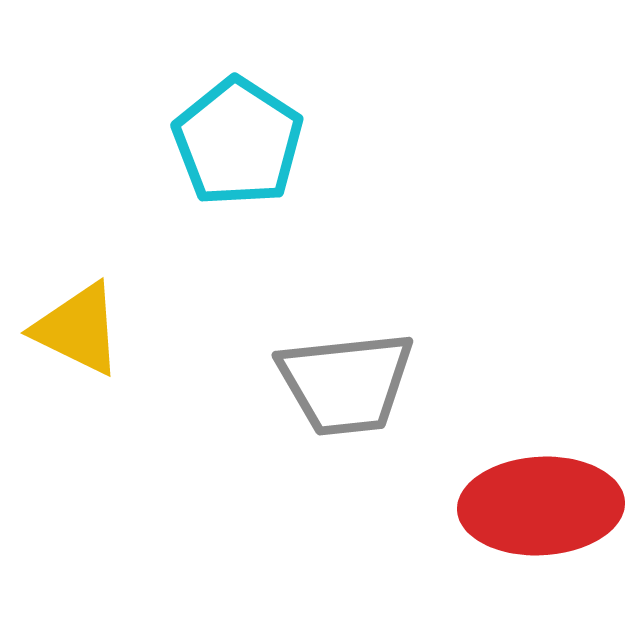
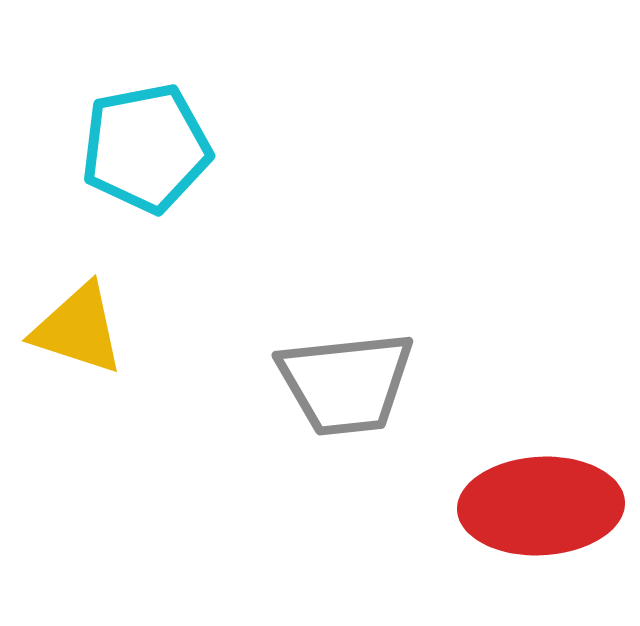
cyan pentagon: moved 92 px left, 6 px down; rotated 28 degrees clockwise
yellow triangle: rotated 8 degrees counterclockwise
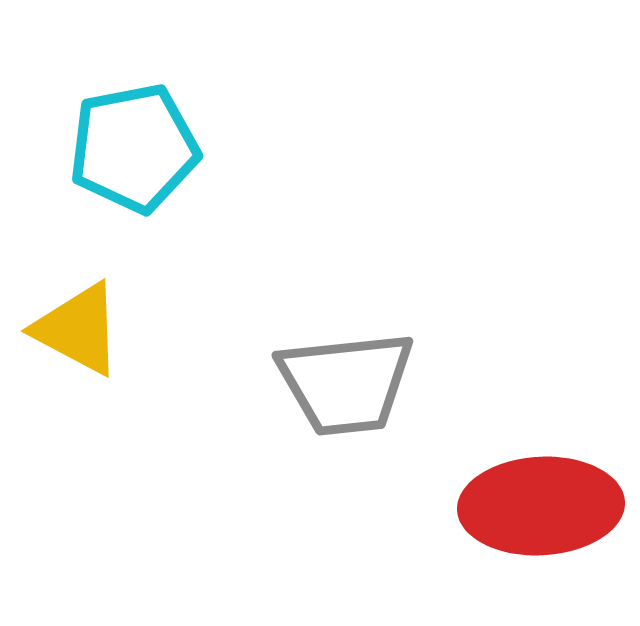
cyan pentagon: moved 12 px left
yellow triangle: rotated 10 degrees clockwise
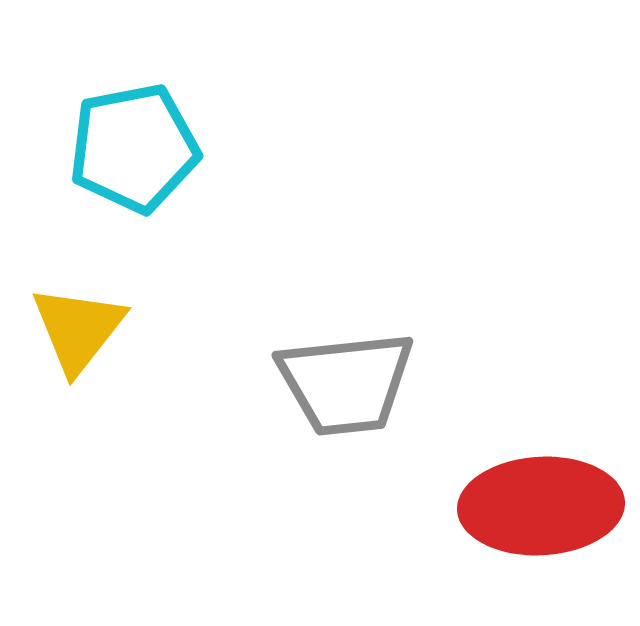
yellow triangle: rotated 40 degrees clockwise
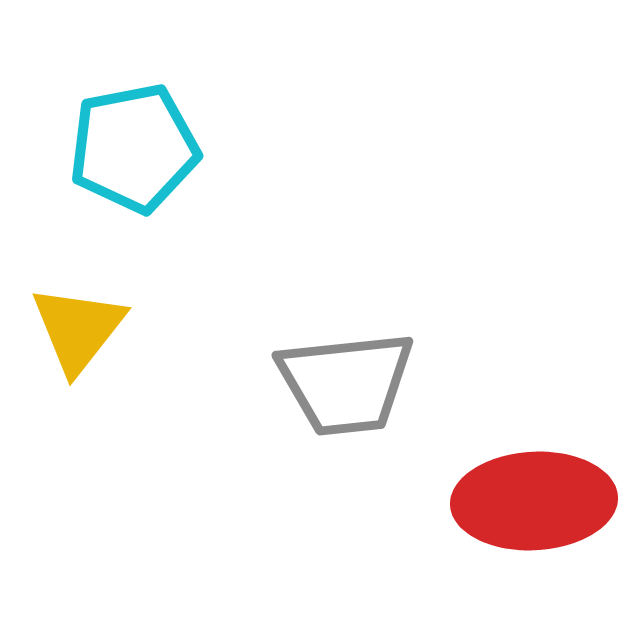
red ellipse: moved 7 px left, 5 px up
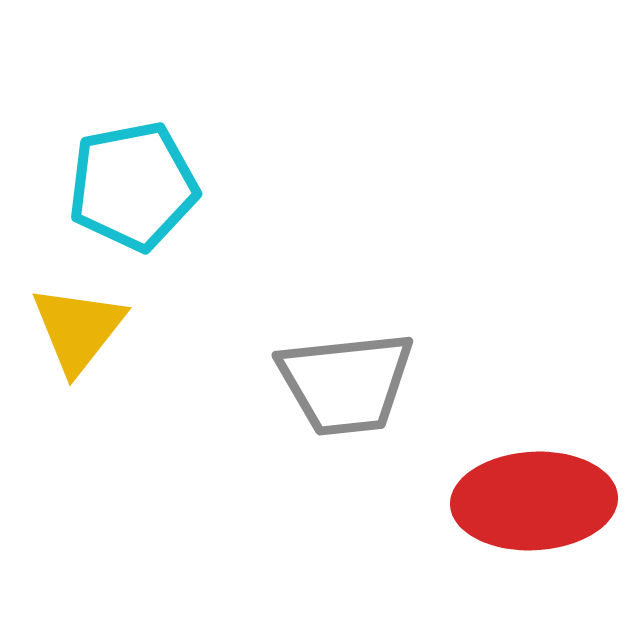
cyan pentagon: moved 1 px left, 38 px down
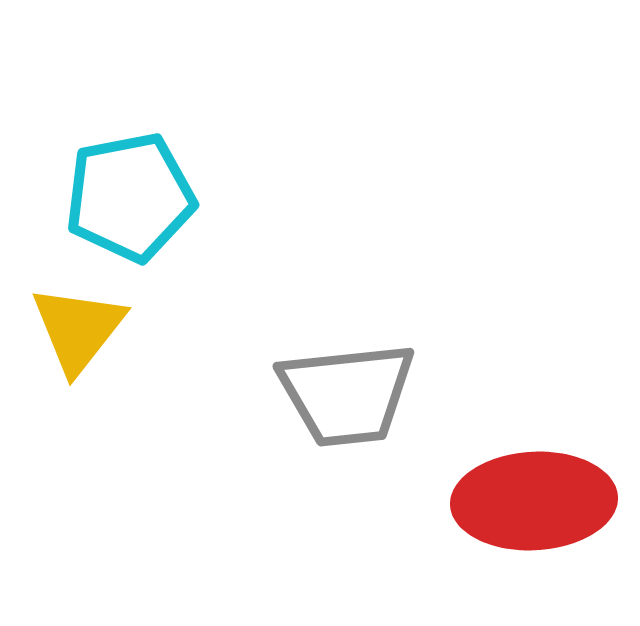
cyan pentagon: moved 3 px left, 11 px down
gray trapezoid: moved 1 px right, 11 px down
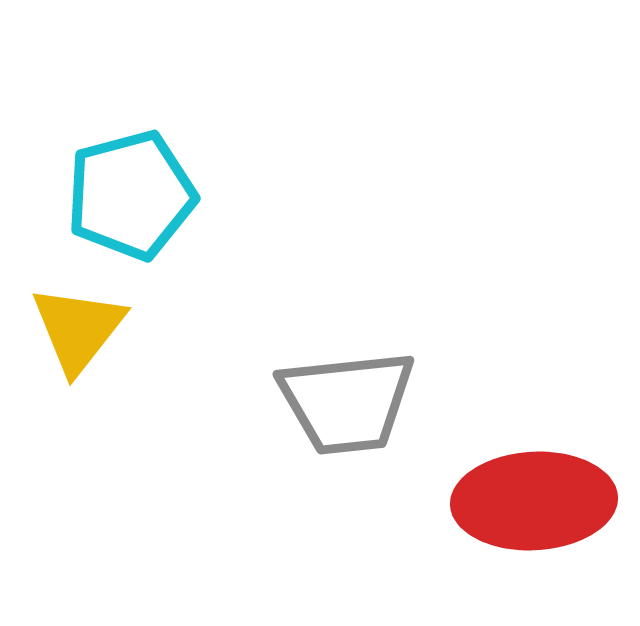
cyan pentagon: moved 1 px right, 2 px up; rotated 4 degrees counterclockwise
gray trapezoid: moved 8 px down
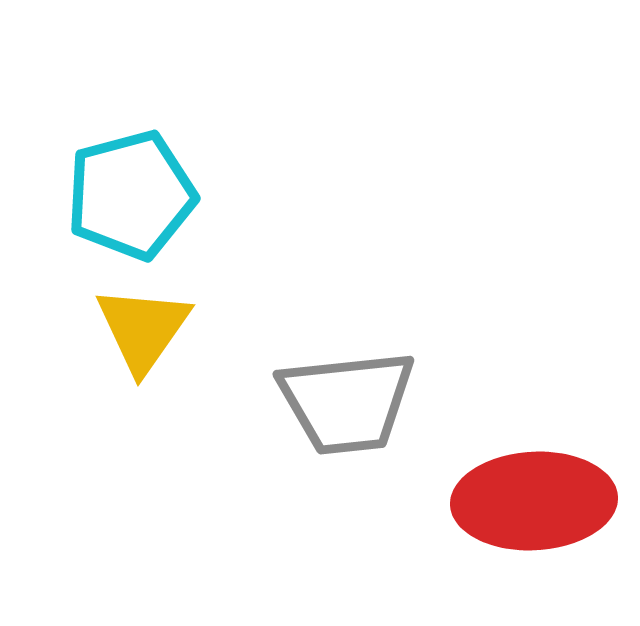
yellow triangle: moved 65 px right; rotated 3 degrees counterclockwise
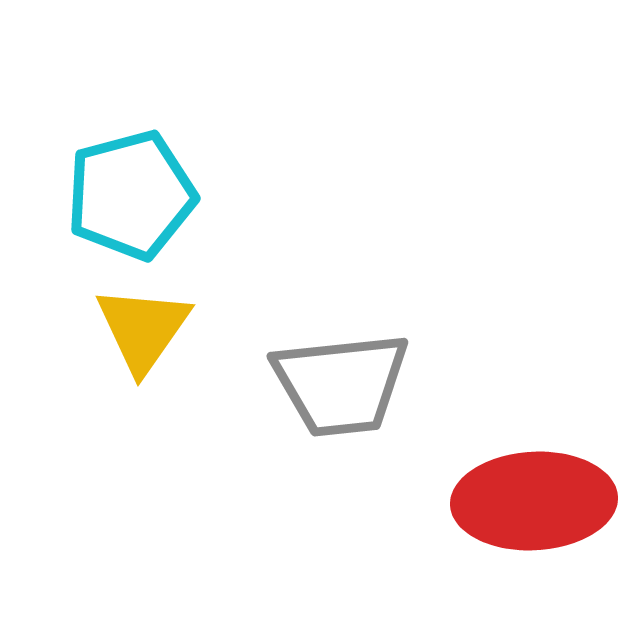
gray trapezoid: moved 6 px left, 18 px up
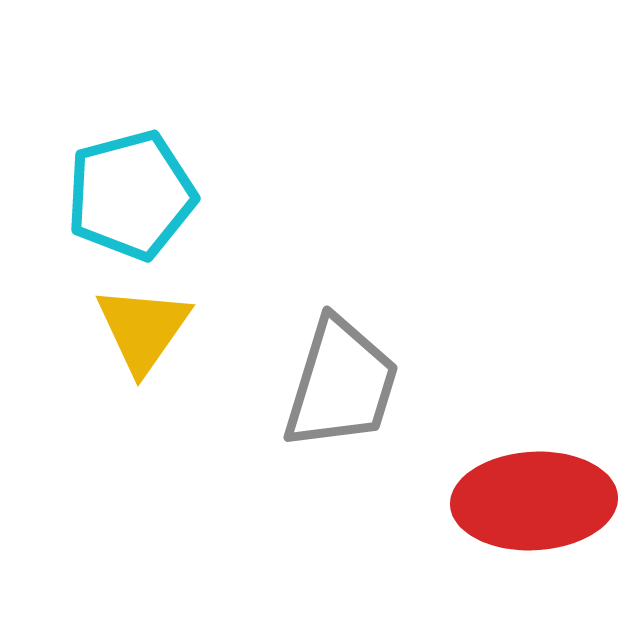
gray trapezoid: rotated 67 degrees counterclockwise
